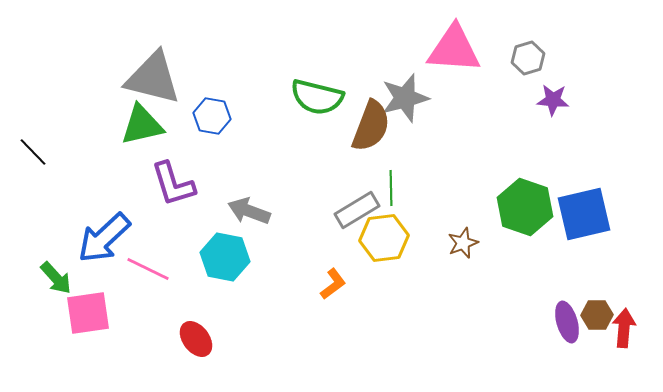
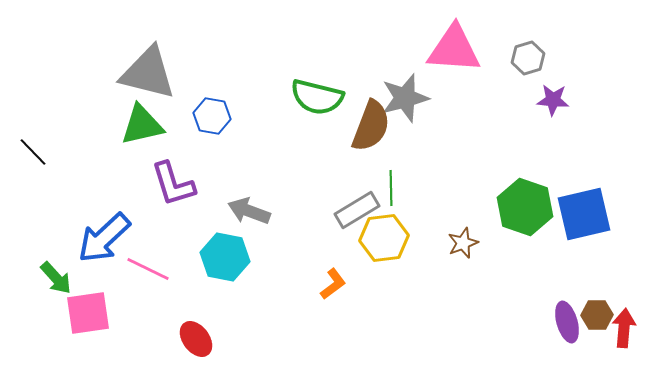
gray triangle: moved 5 px left, 5 px up
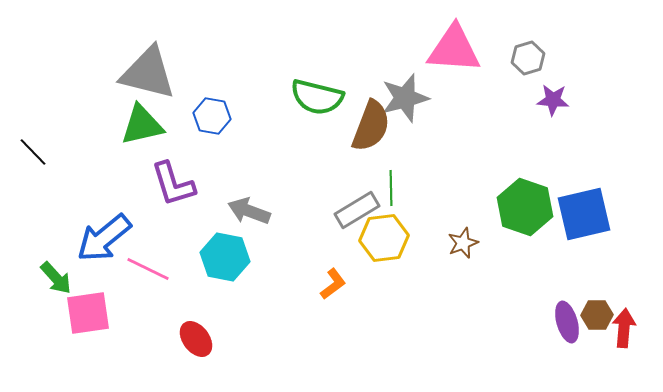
blue arrow: rotated 4 degrees clockwise
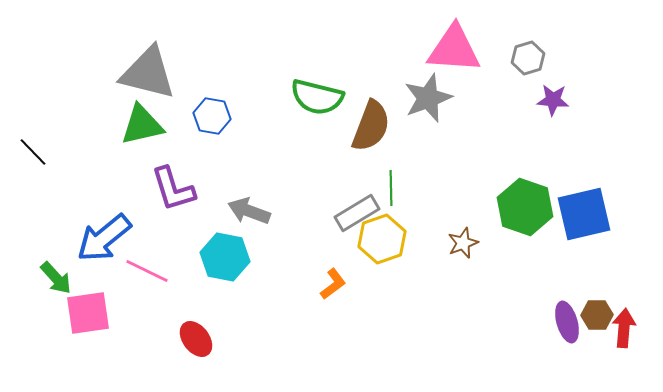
gray star: moved 23 px right; rotated 6 degrees counterclockwise
purple L-shape: moved 5 px down
gray rectangle: moved 3 px down
yellow hexagon: moved 2 px left, 1 px down; rotated 12 degrees counterclockwise
pink line: moved 1 px left, 2 px down
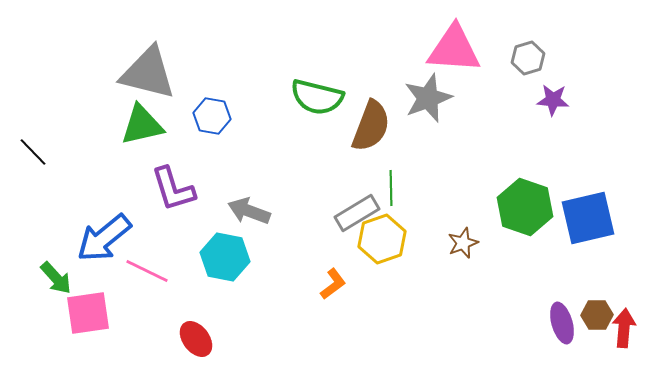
blue square: moved 4 px right, 4 px down
purple ellipse: moved 5 px left, 1 px down
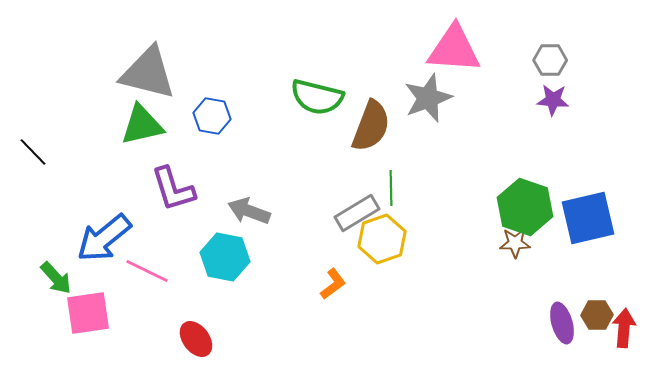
gray hexagon: moved 22 px right, 2 px down; rotated 16 degrees clockwise
brown star: moved 52 px right; rotated 20 degrees clockwise
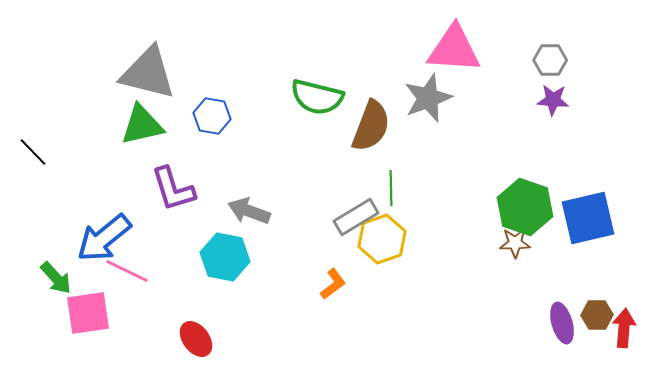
gray rectangle: moved 1 px left, 4 px down
pink line: moved 20 px left
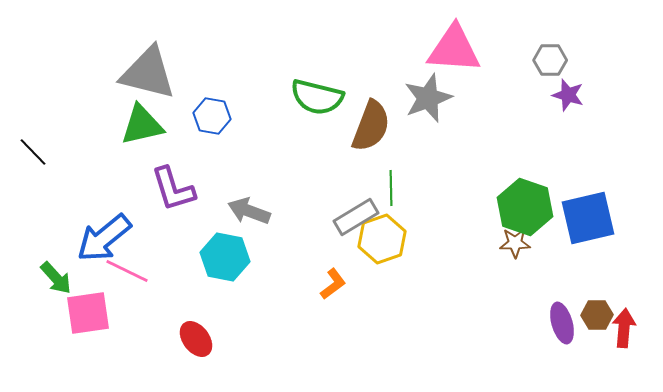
purple star: moved 15 px right, 5 px up; rotated 12 degrees clockwise
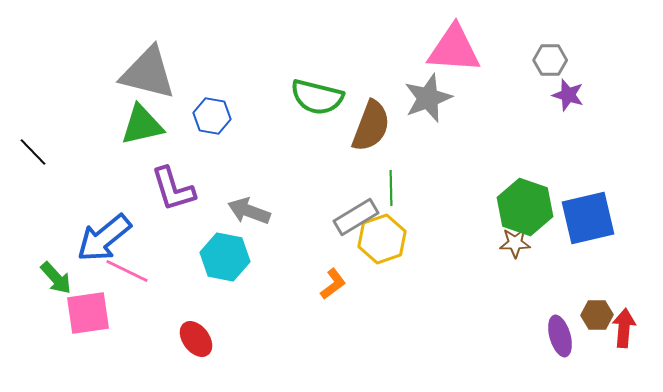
purple ellipse: moved 2 px left, 13 px down
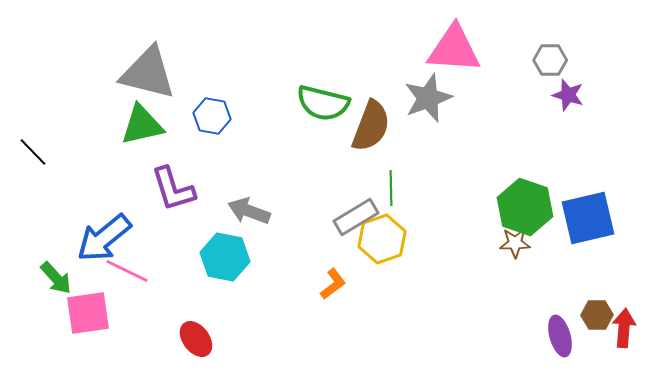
green semicircle: moved 6 px right, 6 px down
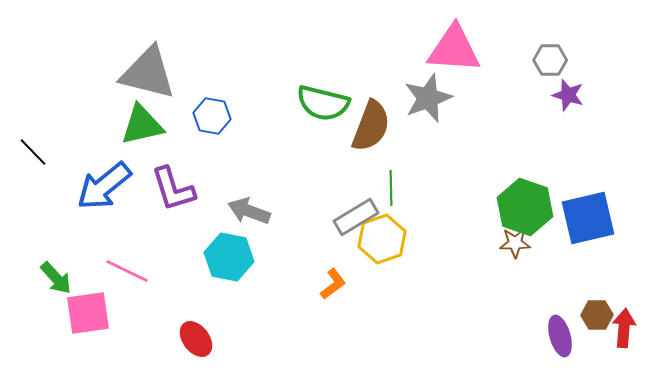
blue arrow: moved 52 px up
cyan hexagon: moved 4 px right
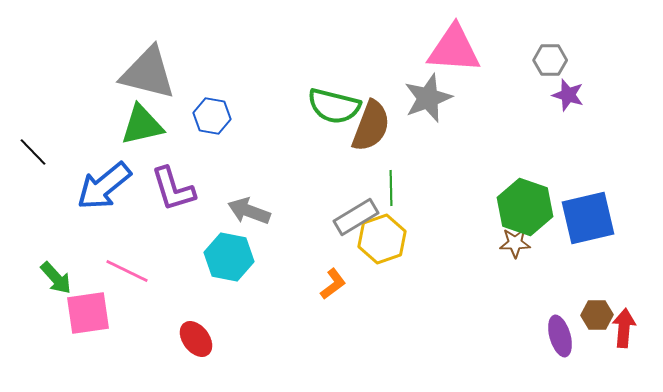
green semicircle: moved 11 px right, 3 px down
